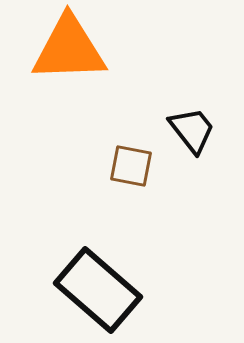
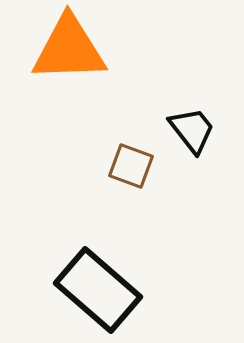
brown square: rotated 9 degrees clockwise
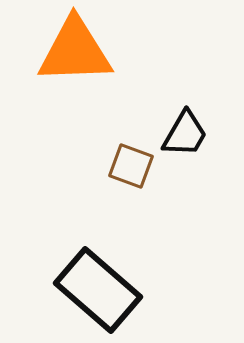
orange triangle: moved 6 px right, 2 px down
black trapezoid: moved 7 px left, 4 px down; rotated 68 degrees clockwise
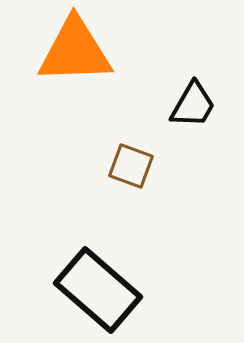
black trapezoid: moved 8 px right, 29 px up
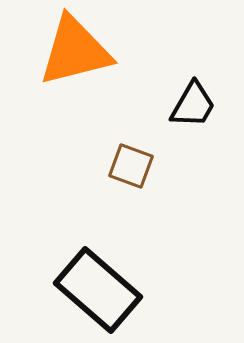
orange triangle: rotated 12 degrees counterclockwise
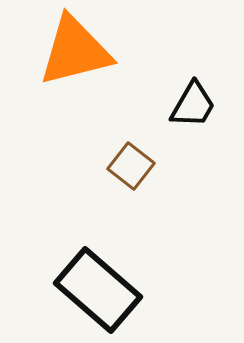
brown square: rotated 18 degrees clockwise
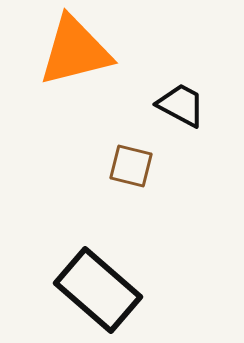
black trapezoid: moved 12 px left; rotated 92 degrees counterclockwise
brown square: rotated 24 degrees counterclockwise
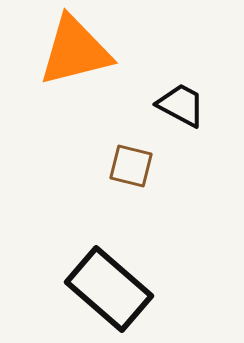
black rectangle: moved 11 px right, 1 px up
